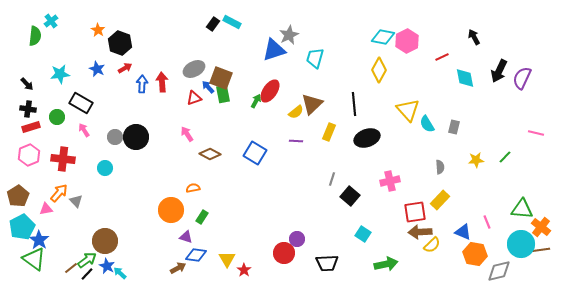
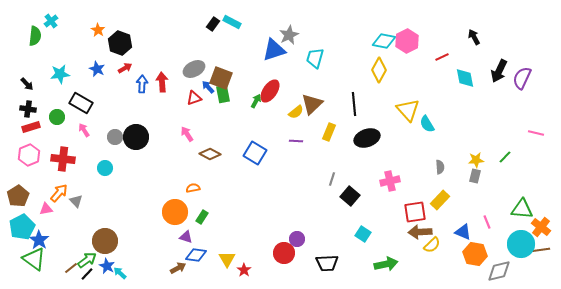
cyan diamond at (383, 37): moved 1 px right, 4 px down
gray rectangle at (454, 127): moved 21 px right, 49 px down
orange circle at (171, 210): moved 4 px right, 2 px down
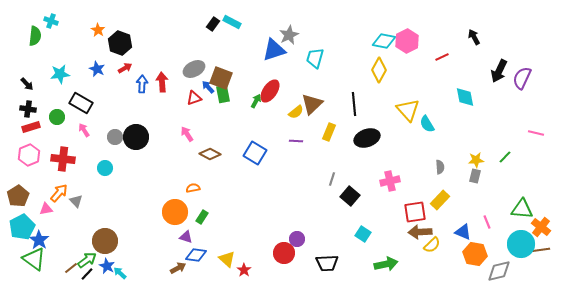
cyan cross at (51, 21): rotated 32 degrees counterclockwise
cyan diamond at (465, 78): moved 19 px down
yellow triangle at (227, 259): rotated 18 degrees counterclockwise
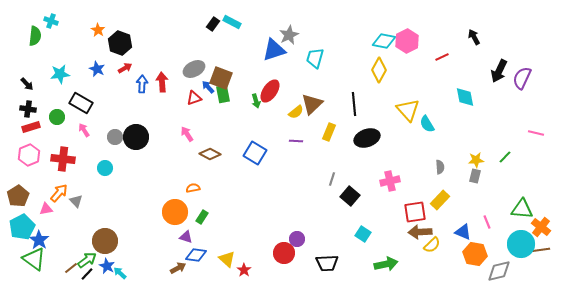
green arrow at (256, 101): rotated 136 degrees clockwise
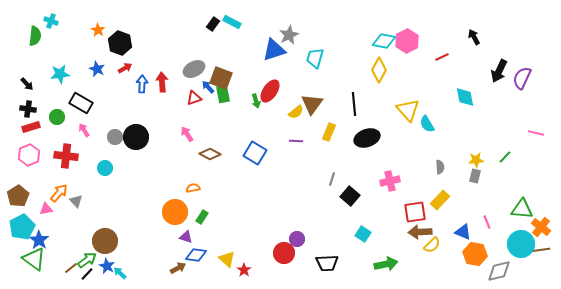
brown triangle at (312, 104): rotated 10 degrees counterclockwise
red cross at (63, 159): moved 3 px right, 3 px up
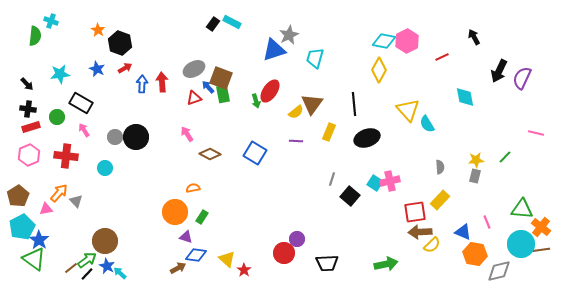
cyan square at (363, 234): moved 12 px right, 51 px up
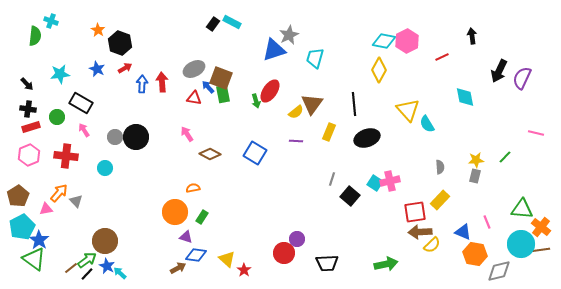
black arrow at (474, 37): moved 2 px left, 1 px up; rotated 21 degrees clockwise
red triangle at (194, 98): rotated 28 degrees clockwise
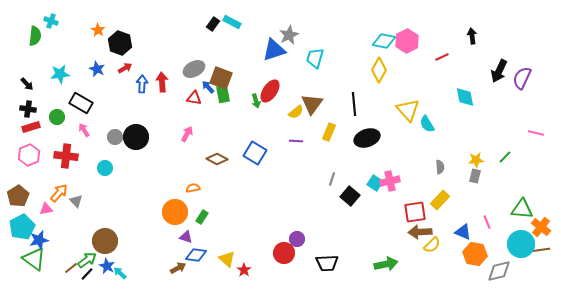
pink arrow at (187, 134): rotated 63 degrees clockwise
brown diamond at (210, 154): moved 7 px right, 5 px down
blue star at (39, 240): rotated 24 degrees clockwise
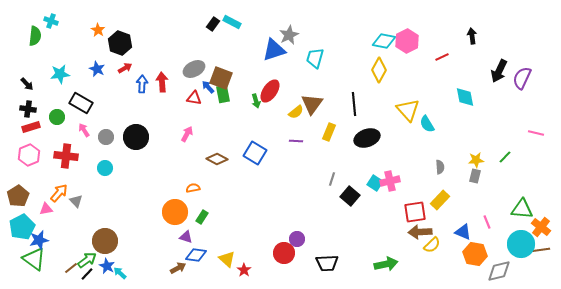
gray circle at (115, 137): moved 9 px left
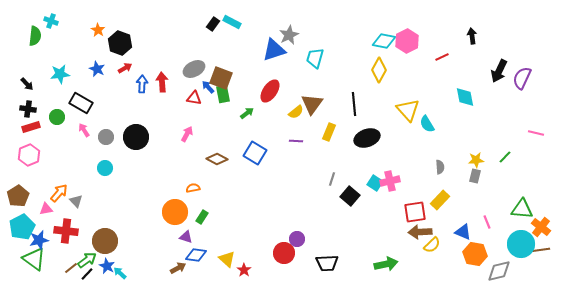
green arrow at (256, 101): moved 9 px left, 12 px down; rotated 112 degrees counterclockwise
red cross at (66, 156): moved 75 px down
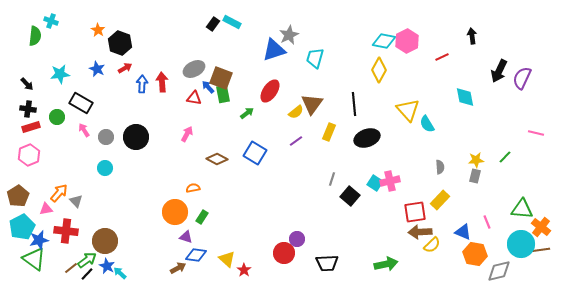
purple line at (296, 141): rotated 40 degrees counterclockwise
